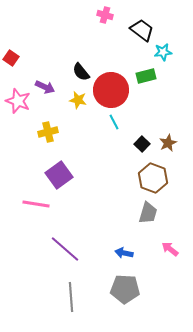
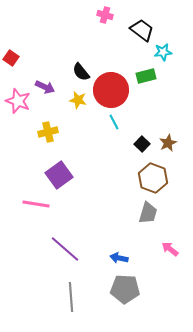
blue arrow: moved 5 px left, 5 px down
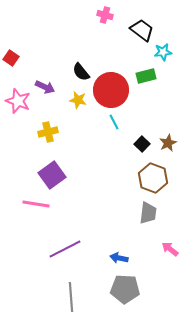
purple square: moved 7 px left
gray trapezoid: rotated 10 degrees counterclockwise
purple line: rotated 68 degrees counterclockwise
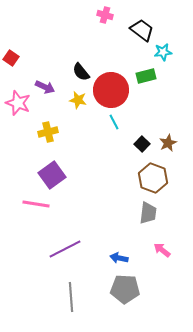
pink star: moved 2 px down
pink arrow: moved 8 px left, 1 px down
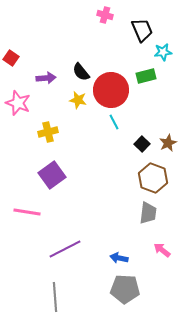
black trapezoid: rotated 30 degrees clockwise
purple arrow: moved 1 px right, 9 px up; rotated 30 degrees counterclockwise
pink line: moved 9 px left, 8 px down
gray line: moved 16 px left
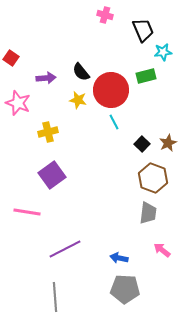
black trapezoid: moved 1 px right
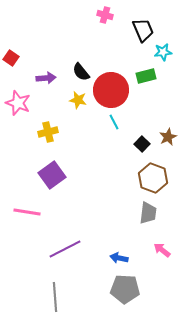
brown star: moved 6 px up
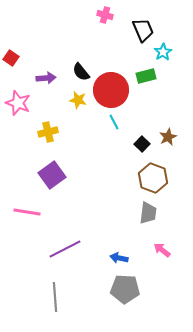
cyan star: rotated 24 degrees counterclockwise
